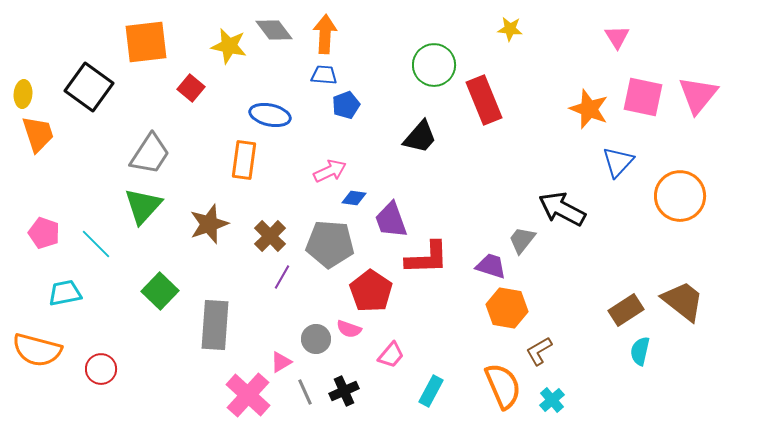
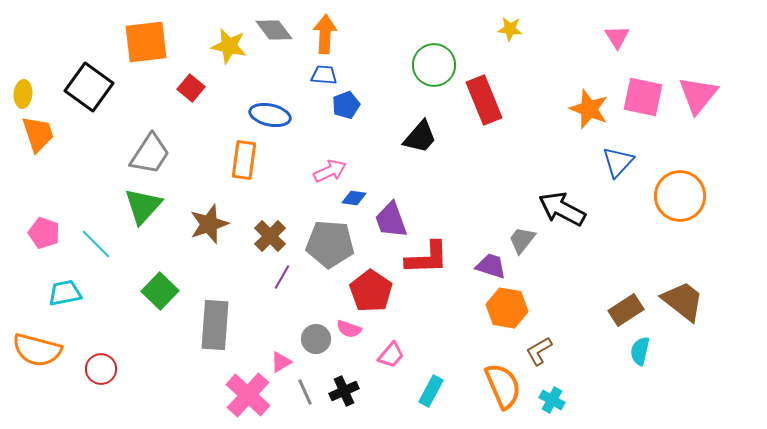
cyan cross at (552, 400): rotated 20 degrees counterclockwise
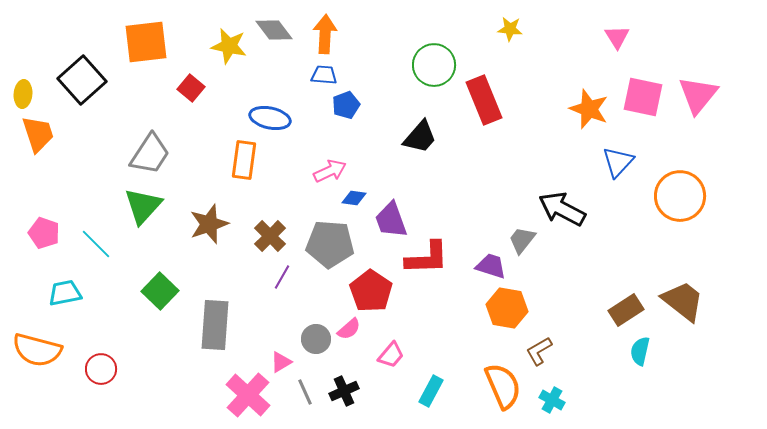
black square at (89, 87): moved 7 px left, 7 px up; rotated 12 degrees clockwise
blue ellipse at (270, 115): moved 3 px down
pink semicircle at (349, 329): rotated 60 degrees counterclockwise
